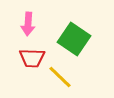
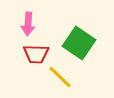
green square: moved 5 px right, 4 px down
red trapezoid: moved 4 px right, 4 px up
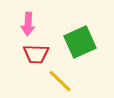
green square: moved 1 px right, 1 px up; rotated 32 degrees clockwise
yellow line: moved 4 px down
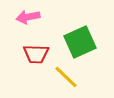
pink arrow: moved 7 px up; rotated 75 degrees clockwise
yellow line: moved 6 px right, 4 px up
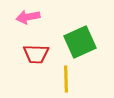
yellow line: moved 2 px down; rotated 44 degrees clockwise
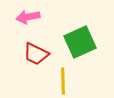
red trapezoid: rotated 24 degrees clockwise
yellow line: moved 3 px left, 2 px down
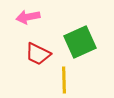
red trapezoid: moved 2 px right
yellow line: moved 1 px right, 1 px up
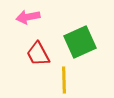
red trapezoid: rotated 36 degrees clockwise
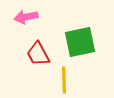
pink arrow: moved 2 px left
green square: rotated 12 degrees clockwise
